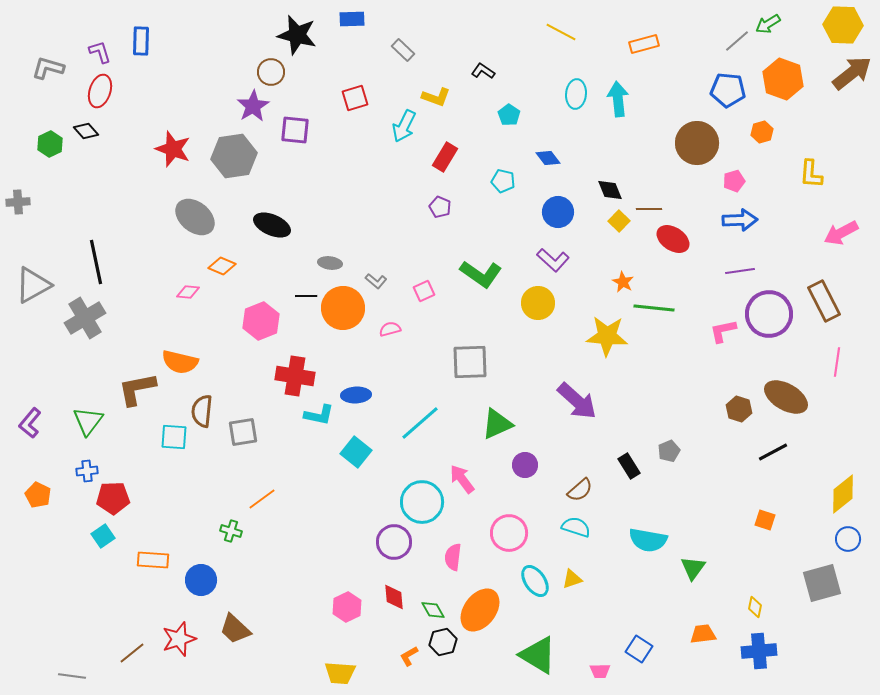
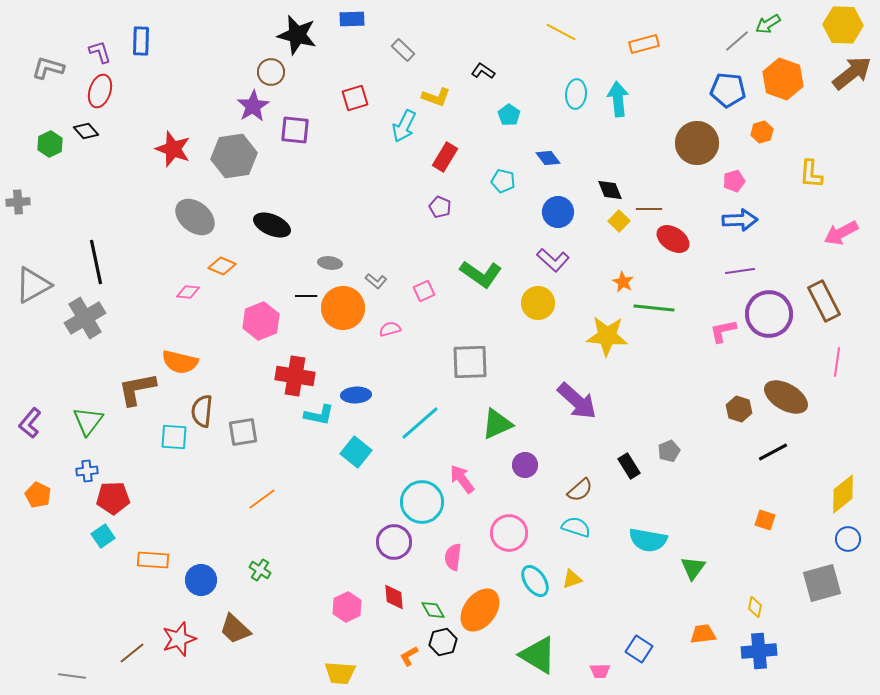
green cross at (231, 531): moved 29 px right, 39 px down; rotated 15 degrees clockwise
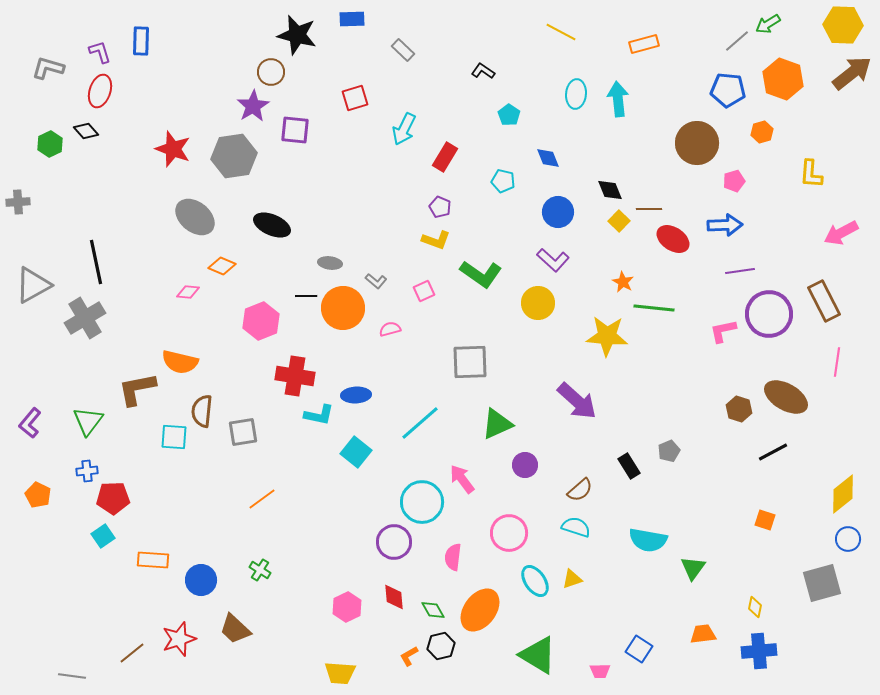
yellow L-shape at (436, 97): moved 143 px down
cyan arrow at (404, 126): moved 3 px down
blue diamond at (548, 158): rotated 15 degrees clockwise
blue arrow at (740, 220): moved 15 px left, 5 px down
black hexagon at (443, 642): moved 2 px left, 4 px down
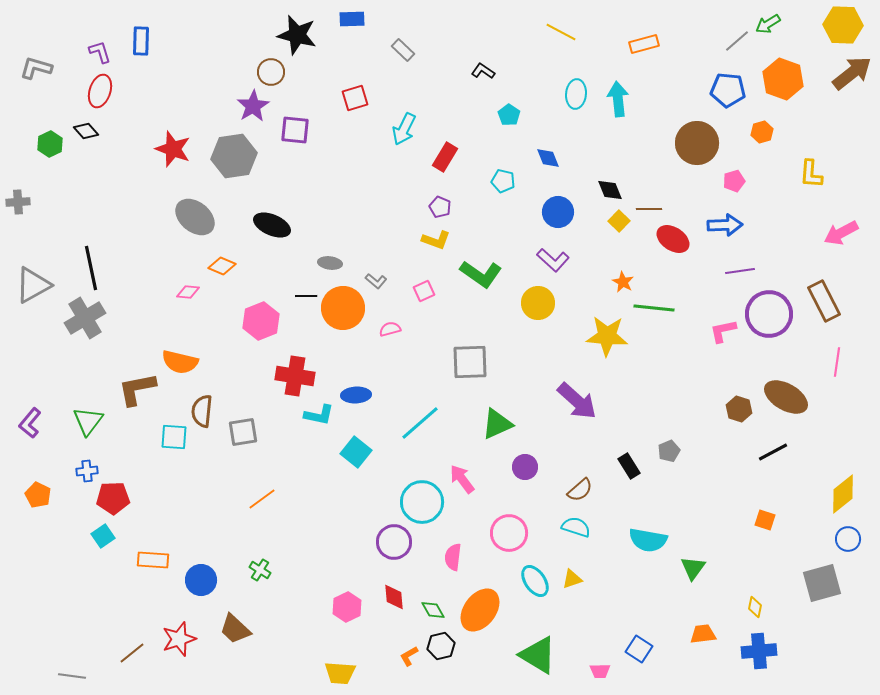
gray L-shape at (48, 68): moved 12 px left
black line at (96, 262): moved 5 px left, 6 px down
purple circle at (525, 465): moved 2 px down
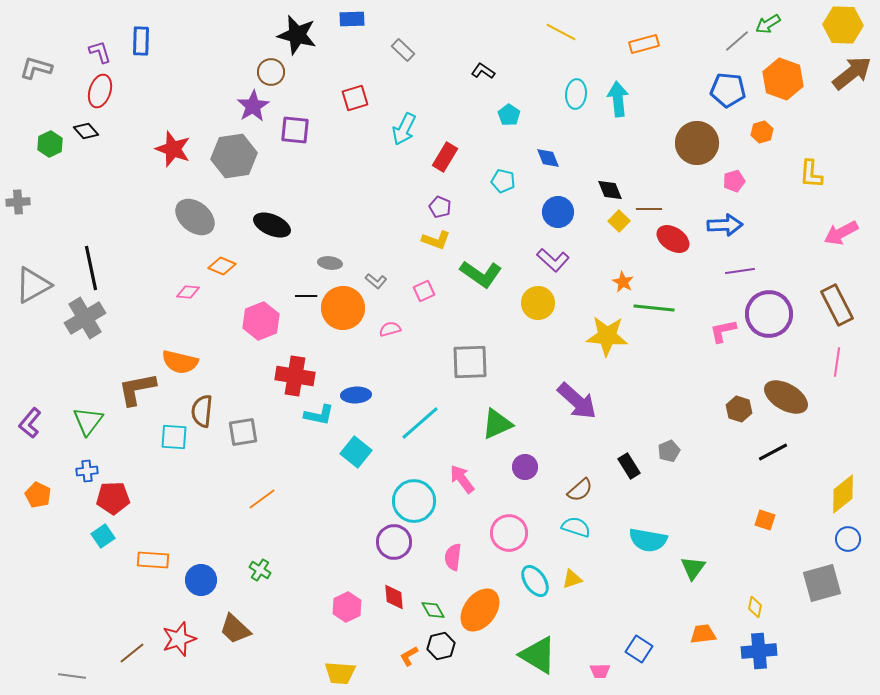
brown rectangle at (824, 301): moved 13 px right, 4 px down
cyan circle at (422, 502): moved 8 px left, 1 px up
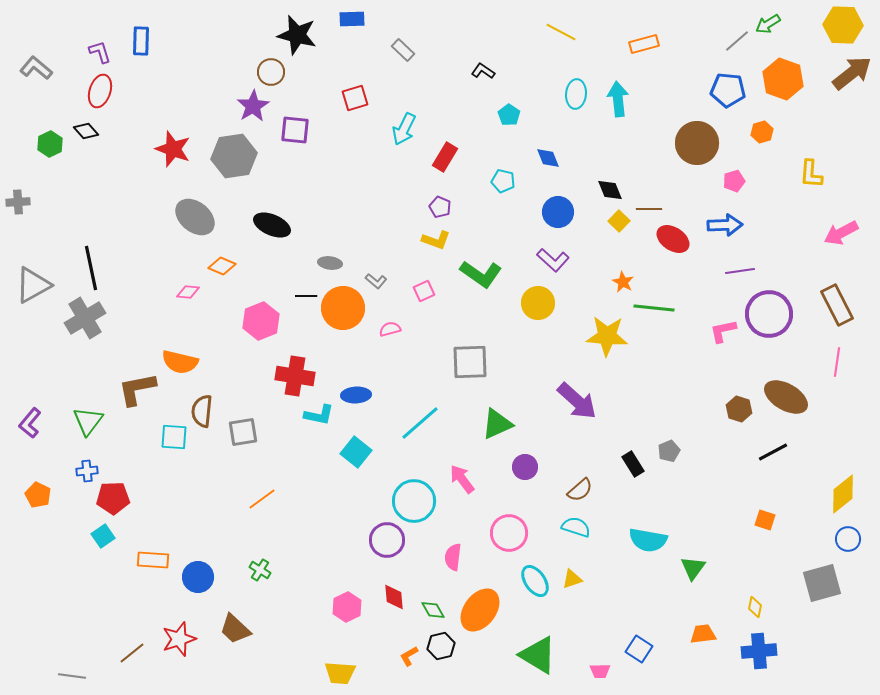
gray L-shape at (36, 68): rotated 24 degrees clockwise
black rectangle at (629, 466): moved 4 px right, 2 px up
purple circle at (394, 542): moved 7 px left, 2 px up
blue circle at (201, 580): moved 3 px left, 3 px up
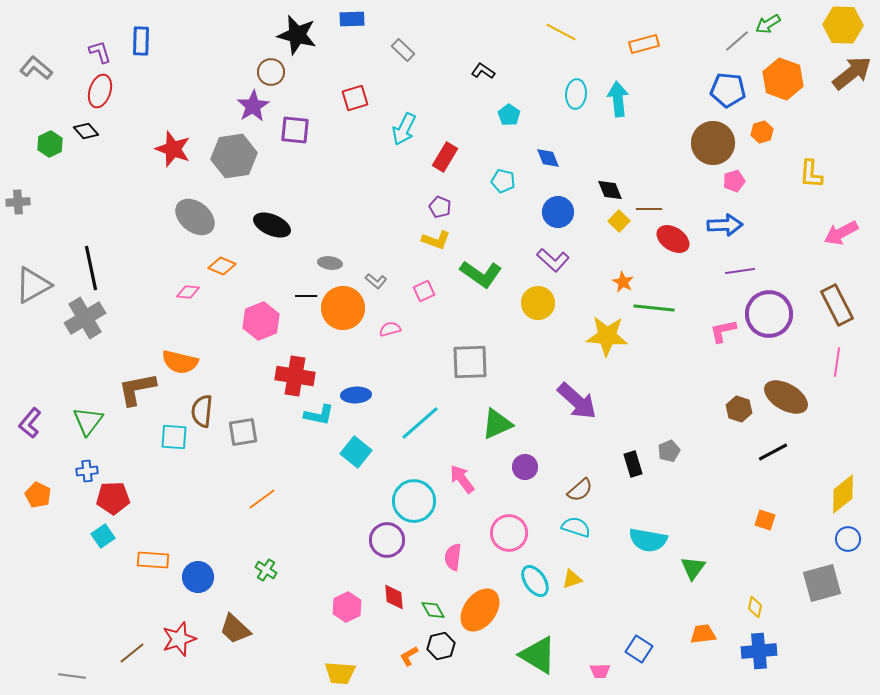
brown circle at (697, 143): moved 16 px right
black rectangle at (633, 464): rotated 15 degrees clockwise
green cross at (260, 570): moved 6 px right
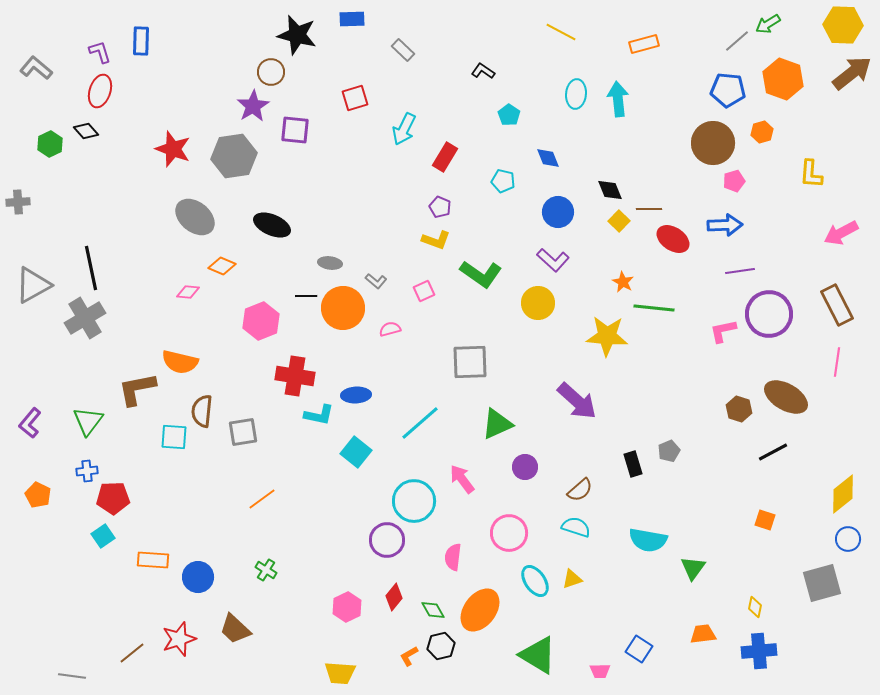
red diamond at (394, 597): rotated 44 degrees clockwise
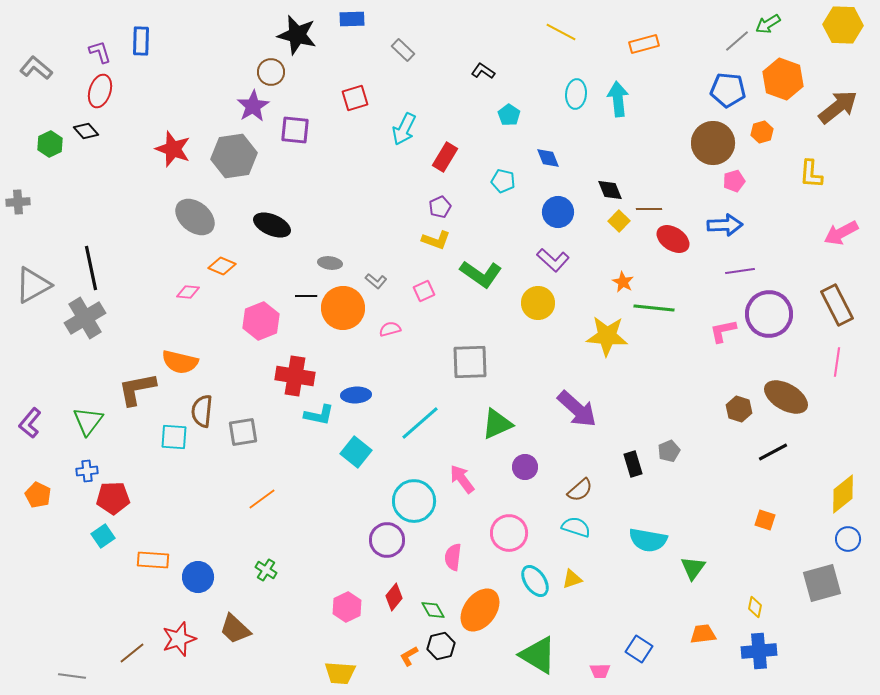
brown arrow at (852, 73): moved 14 px left, 34 px down
purple pentagon at (440, 207): rotated 25 degrees clockwise
purple arrow at (577, 401): moved 8 px down
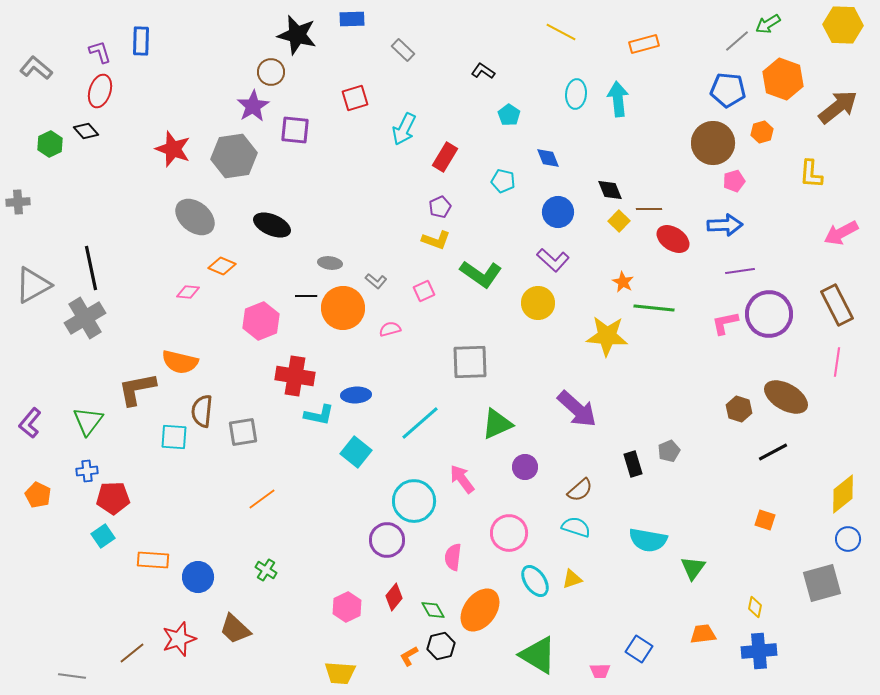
pink L-shape at (723, 331): moved 2 px right, 8 px up
